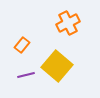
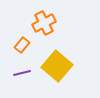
orange cross: moved 24 px left
purple line: moved 4 px left, 2 px up
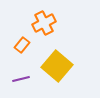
purple line: moved 1 px left, 6 px down
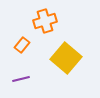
orange cross: moved 1 px right, 2 px up; rotated 10 degrees clockwise
yellow square: moved 9 px right, 8 px up
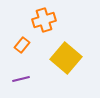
orange cross: moved 1 px left, 1 px up
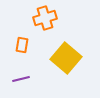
orange cross: moved 1 px right, 2 px up
orange rectangle: rotated 28 degrees counterclockwise
